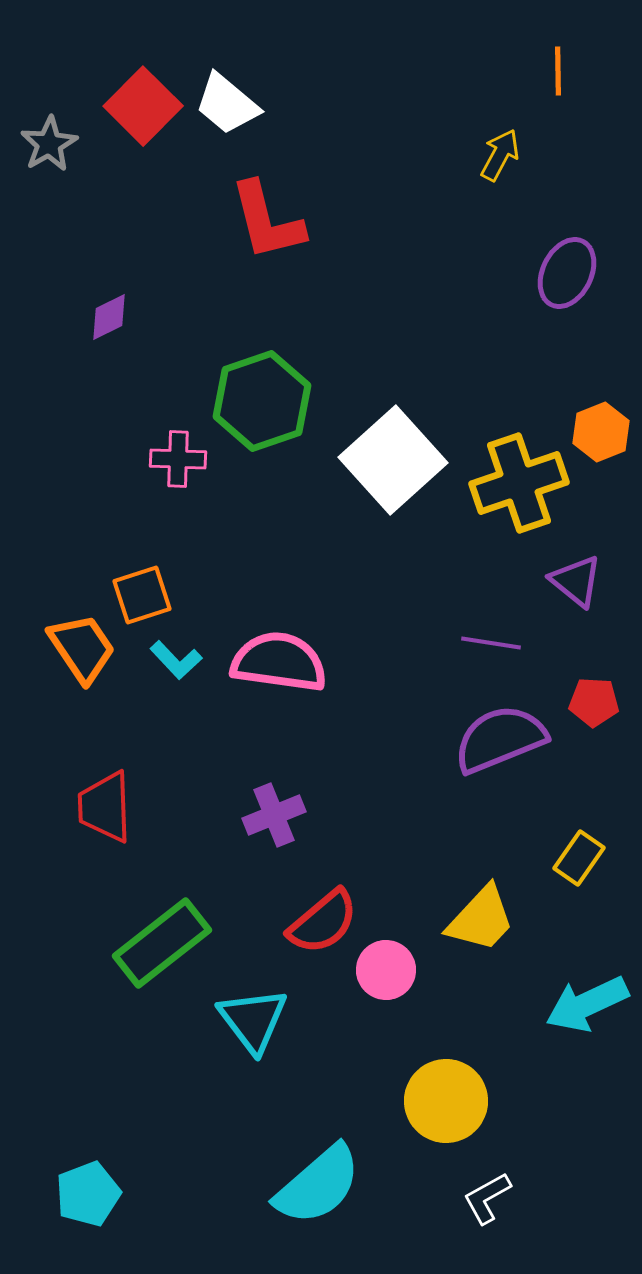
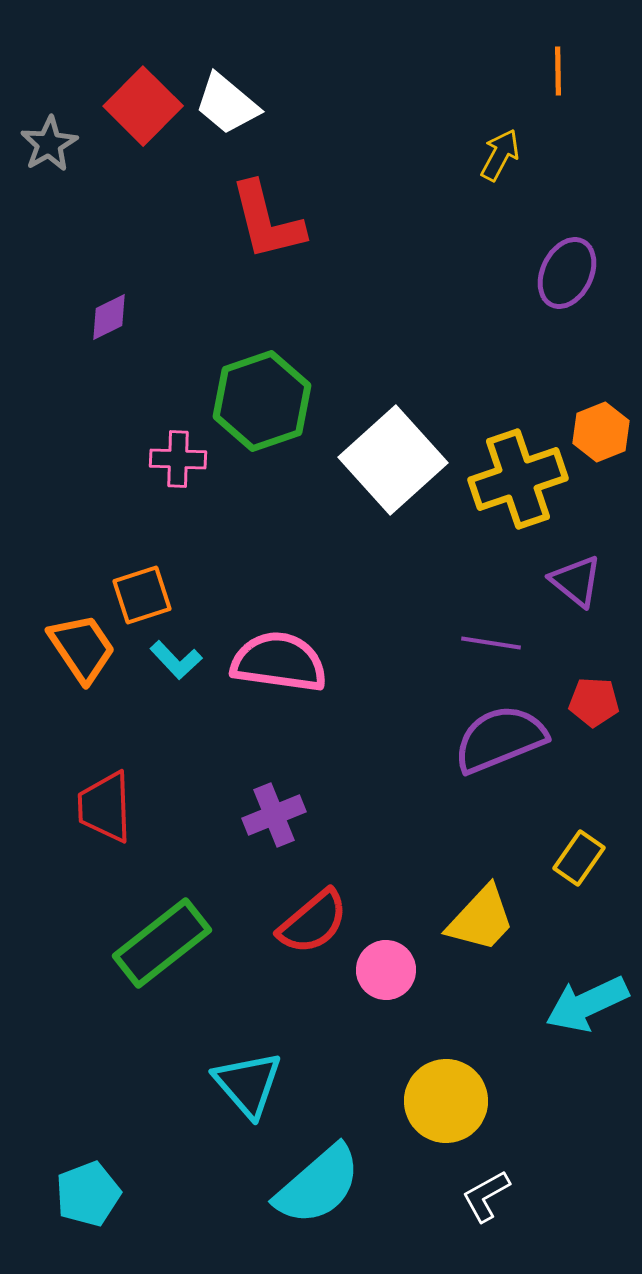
yellow cross: moved 1 px left, 4 px up
red semicircle: moved 10 px left
cyan triangle: moved 5 px left, 64 px down; rotated 4 degrees counterclockwise
white L-shape: moved 1 px left, 2 px up
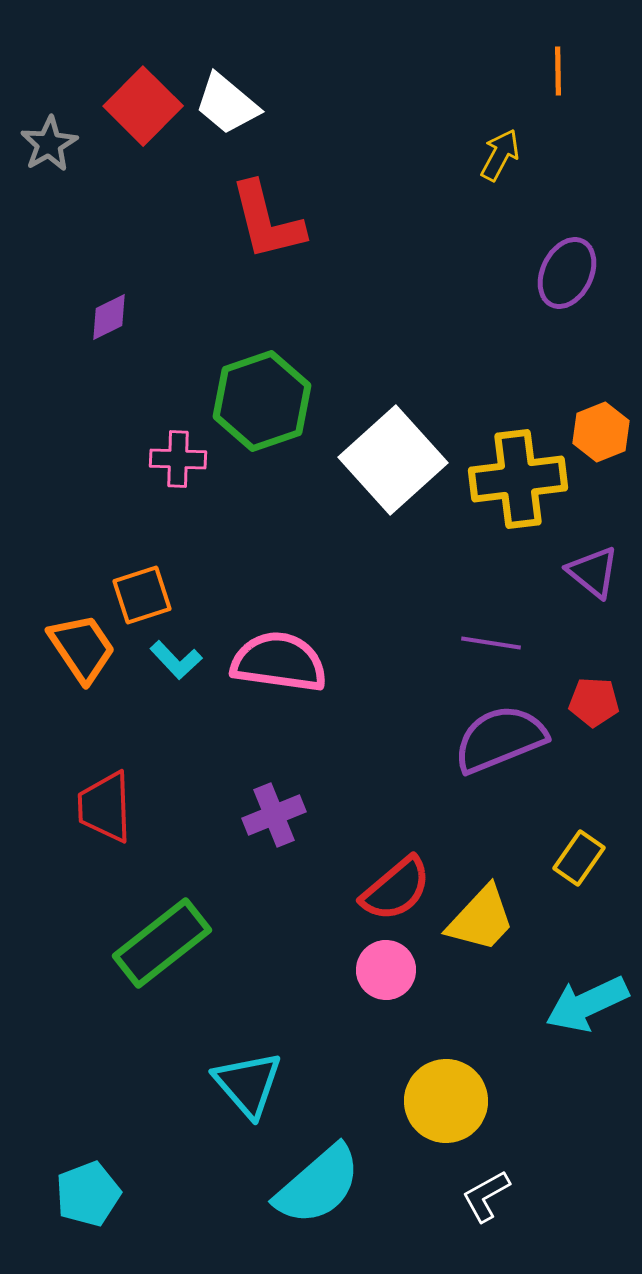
yellow cross: rotated 12 degrees clockwise
purple triangle: moved 17 px right, 9 px up
red semicircle: moved 83 px right, 33 px up
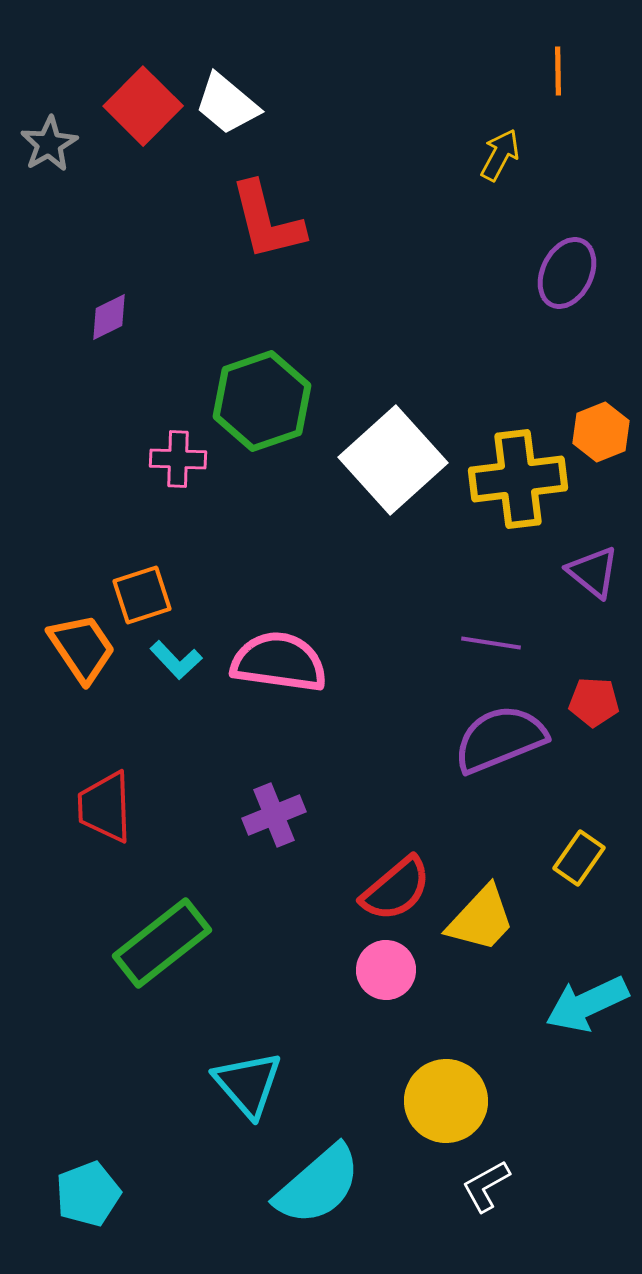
white L-shape: moved 10 px up
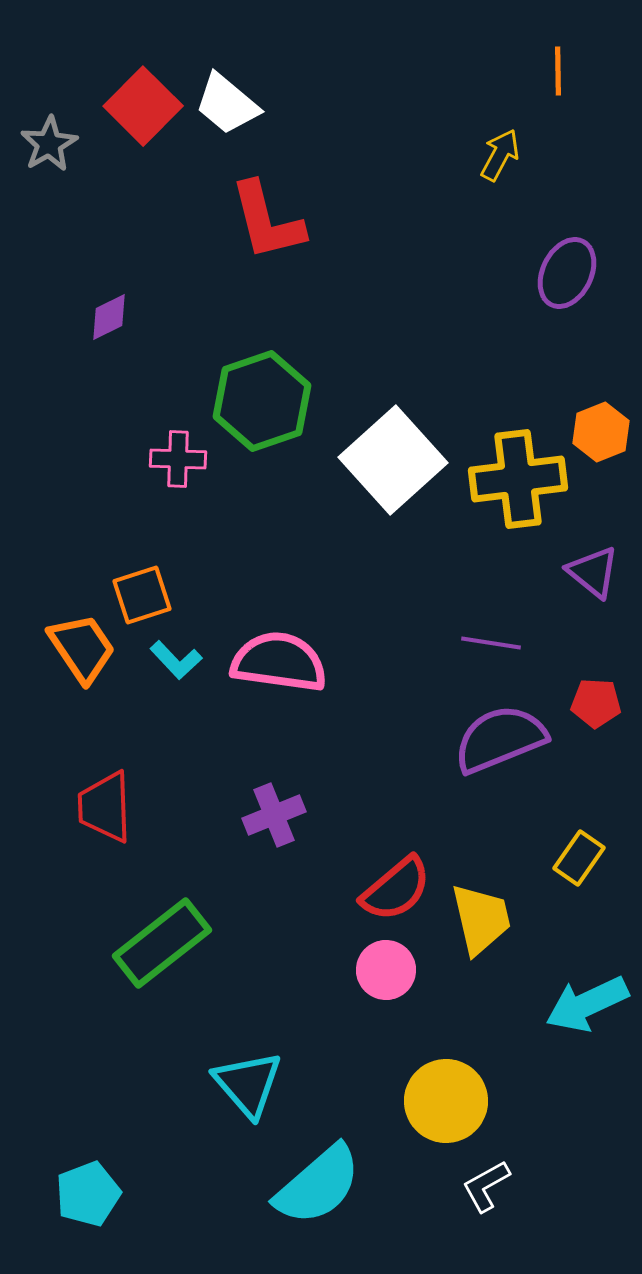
red pentagon: moved 2 px right, 1 px down
yellow trapezoid: rotated 56 degrees counterclockwise
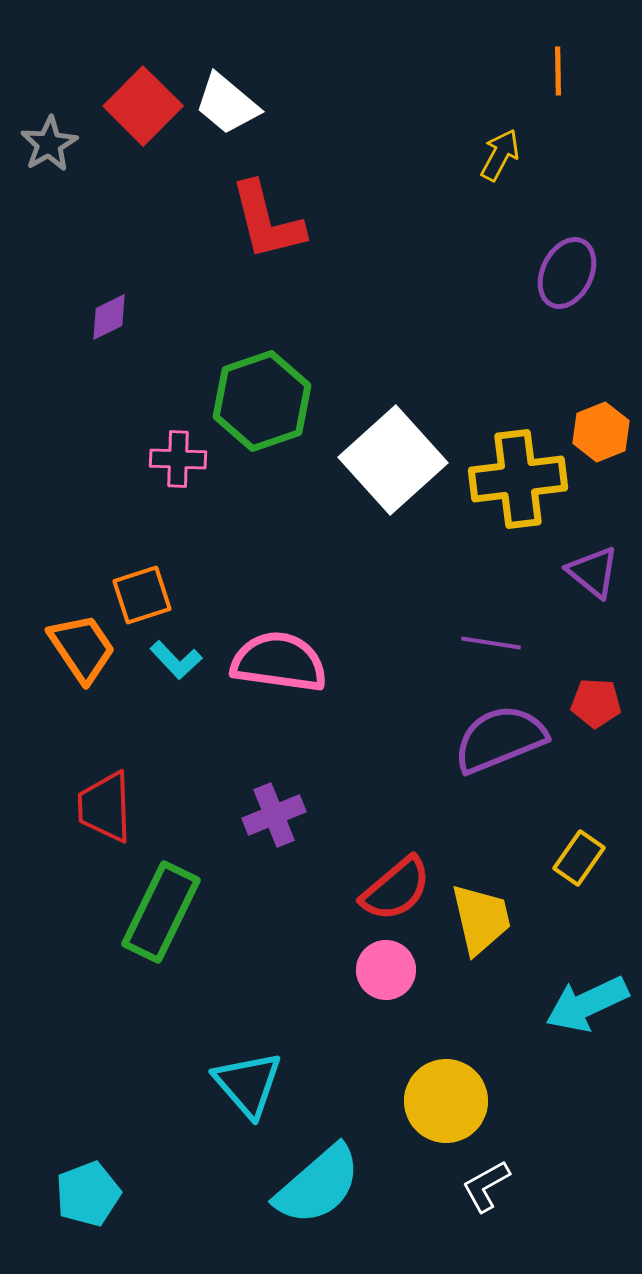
green rectangle: moved 1 px left, 31 px up; rotated 26 degrees counterclockwise
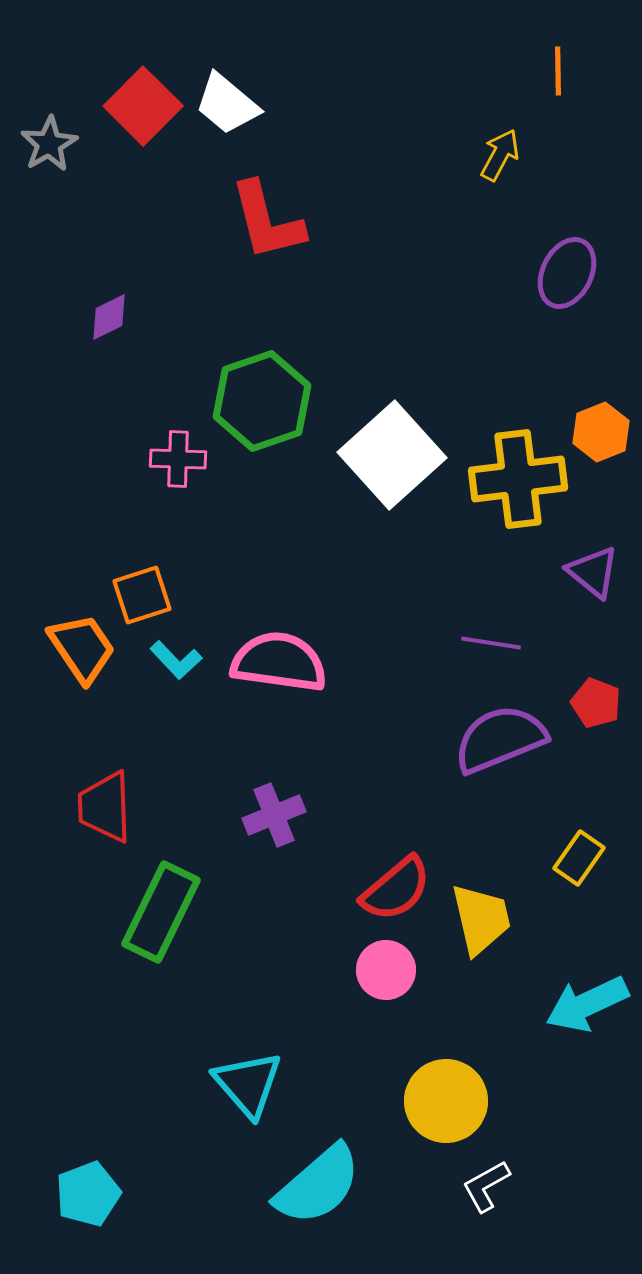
white square: moved 1 px left, 5 px up
red pentagon: rotated 18 degrees clockwise
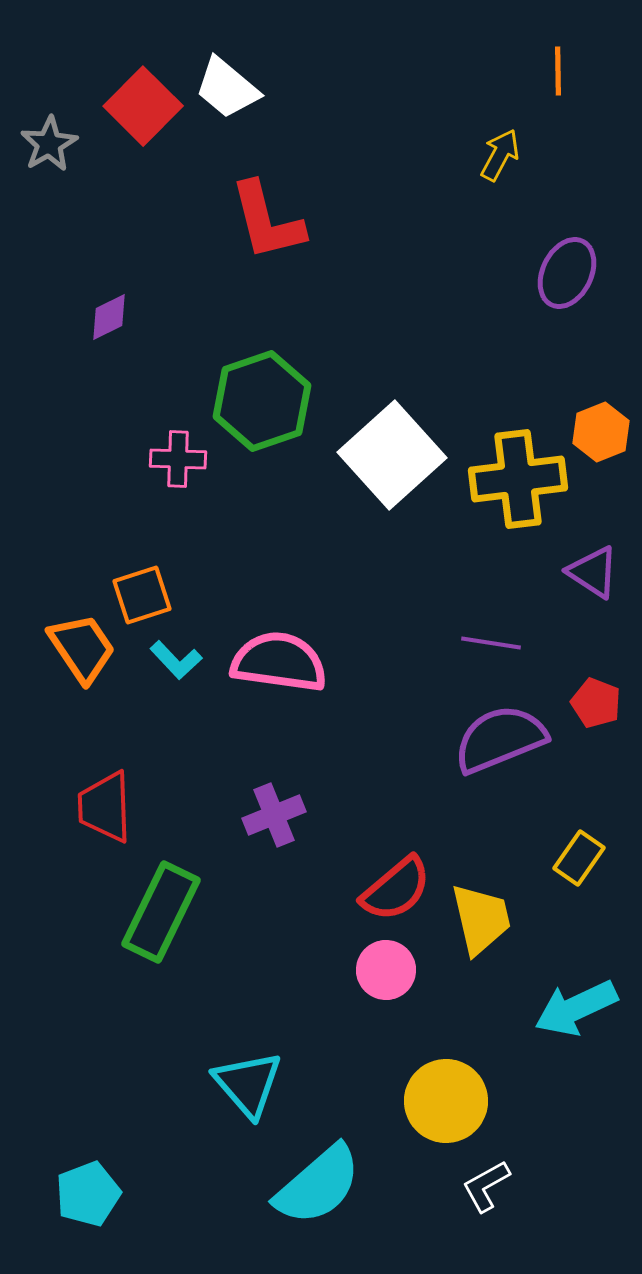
white trapezoid: moved 16 px up
purple triangle: rotated 6 degrees counterclockwise
cyan arrow: moved 11 px left, 4 px down
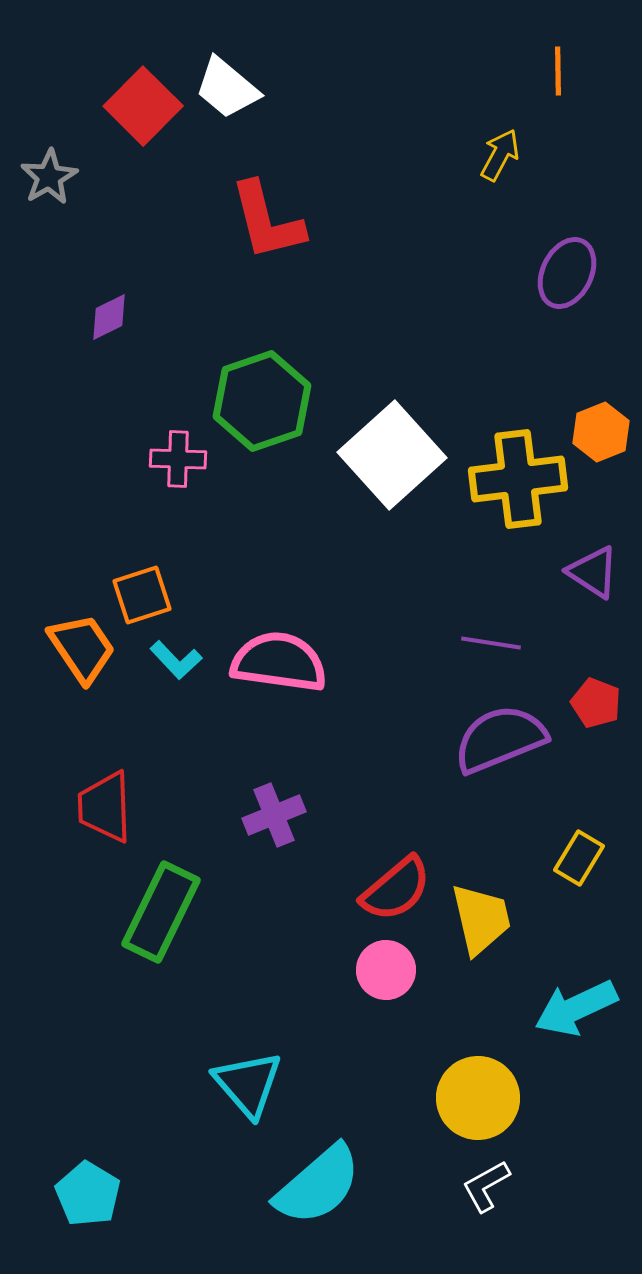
gray star: moved 33 px down
yellow rectangle: rotated 4 degrees counterclockwise
yellow circle: moved 32 px right, 3 px up
cyan pentagon: rotated 20 degrees counterclockwise
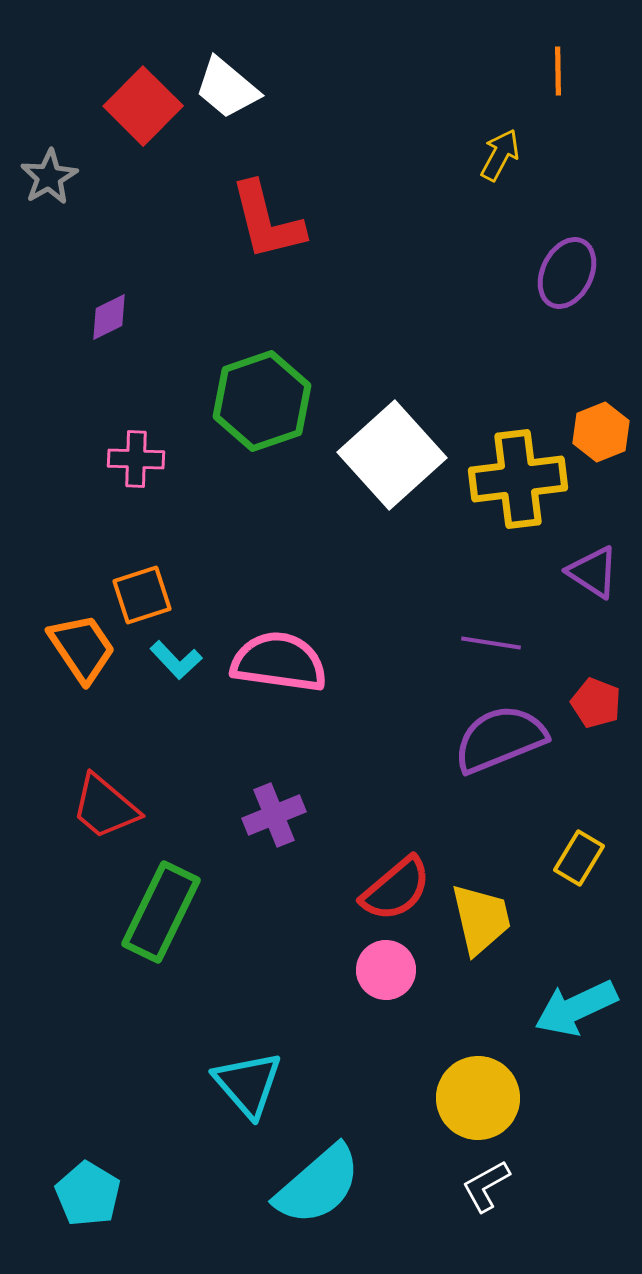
pink cross: moved 42 px left
red trapezoid: rotated 48 degrees counterclockwise
